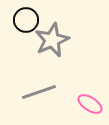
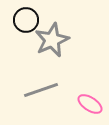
gray line: moved 2 px right, 2 px up
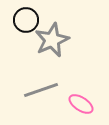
pink ellipse: moved 9 px left
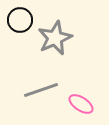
black circle: moved 6 px left
gray star: moved 3 px right, 2 px up
